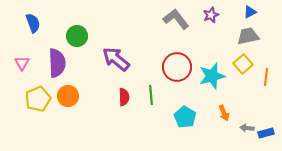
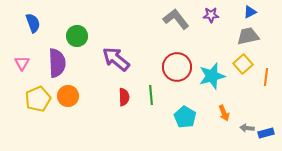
purple star: rotated 21 degrees clockwise
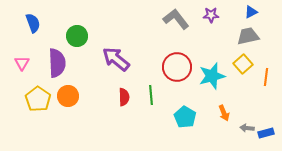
blue triangle: moved 1 px right
yellow pentagon: rotated 15 degrees counterclockwise
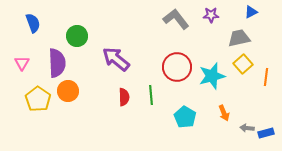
gray trapezoid: moved 9 px left, 2 px down
orange circle: moved 5 px up
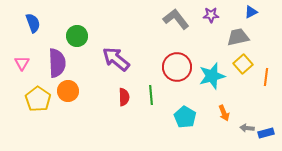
gray trapezoid: moved 1 px left, 1 px up
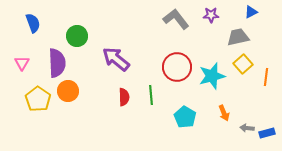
blue rectangle: moved 1 px right
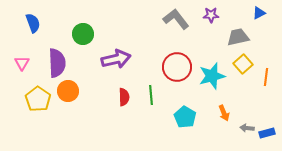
blue triangle: moved 8 px right, 1 px down
green circle: moved 6 px right, 2 px up
purple arrow: rotated 128 degrees clockwise
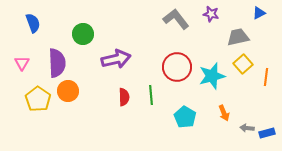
purple star: moved 1 px up; rotated 14 degrees clockwise
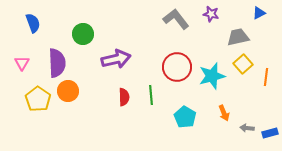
blue rectangle: moved 3 px right
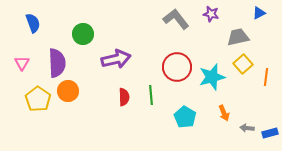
cyan star: moved 1 px down
